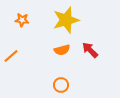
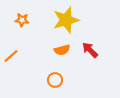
orange circle: moved 6 px left, 5 px up
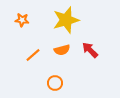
orange line: moved 22 px right, 1 px up
orange circle: moved 3 px down
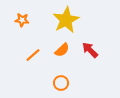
yellow star: rotated 12 degrees counterclockwise
orange semicircle: rotated 28 degrees counterclockwise
orange circle: moved 6 px right
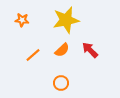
yellow star: rotated 16 degrees clockwise
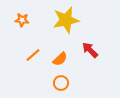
orange semicircle: moved 2 px left, 9 px down
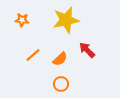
red arrow: moved 3 px left
orange circle: moved 1 px down
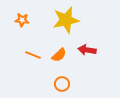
red arrow: rotated 36 degrees counterclockwise
orange line: rotated 63 degrees clockwise
orange semicircle: moved 1 px left, 4 px up
orange circle: moved 1 px right
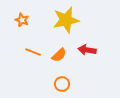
orange star: rotated 16 degrees clockwise
orange line: moved 3 px up
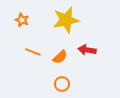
orange semicircle: moved 1 px right, 2 px down
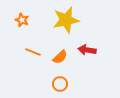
orange circle: moved 2 px left
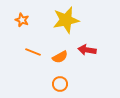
orange semicircle: rotated 14 degrees clockwise
